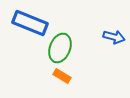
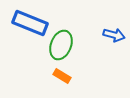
blue arrow: moved 2 px up
green ellipse: moved 1 px right, 3 px up
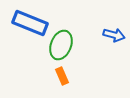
orange rectangle: rotated 36 degrees clockwise
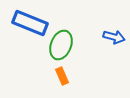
blue arrow: moved 2 px down
